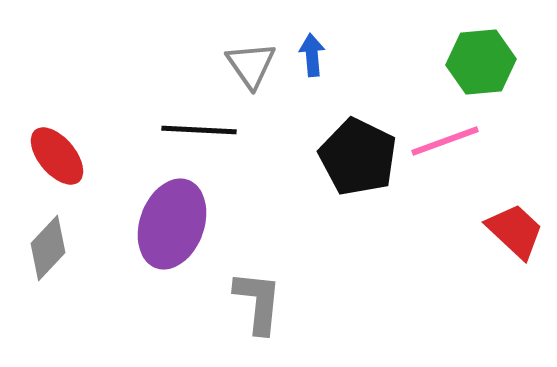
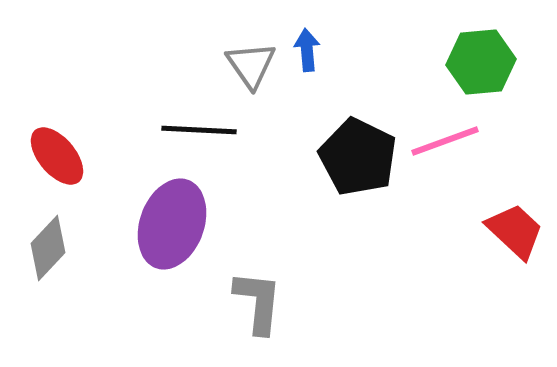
blue arrow: moved 5 px left, 5 px up
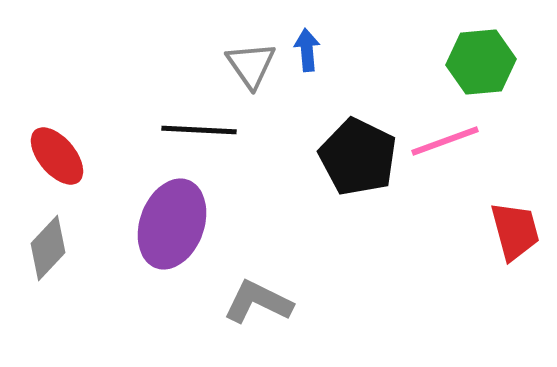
red trapezoid: rotated 32 degrees clockwise
gray L-shape: rotated 70 degrees counterclockwise
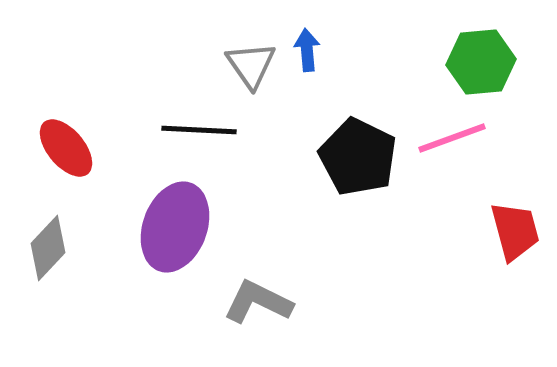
pink line: moved 7 px right, 3 px up
red ellipse: moved 9 px right, 8 px up
purple ellipse: moved 3 px right, 3 px down
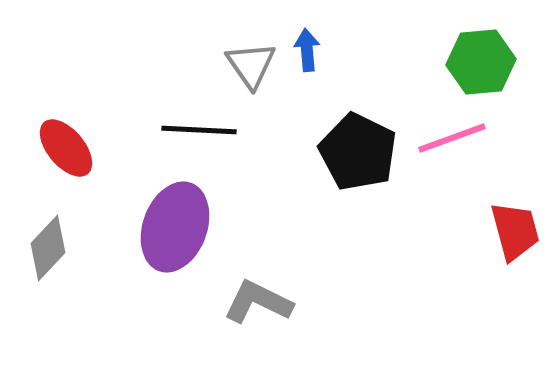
black pentagon: moved 5 px up
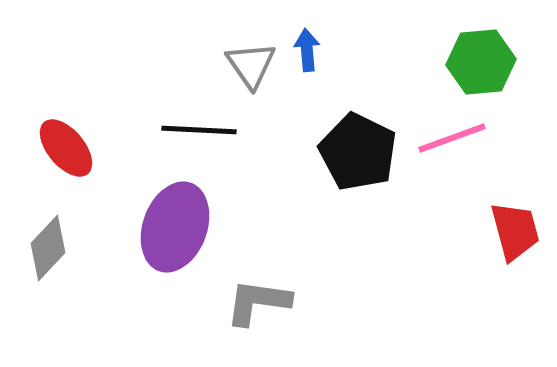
gray L-shape: rotated 18 degrees counterclockwise
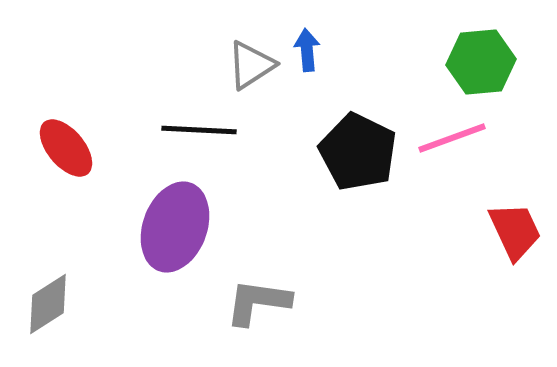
gray triangle: rotated 32 degrees clockwise
red trapezoid: rotated 10 degrees counterclockwise
gray diamond: moved 56 px down; rotated 14 degrees clockwise
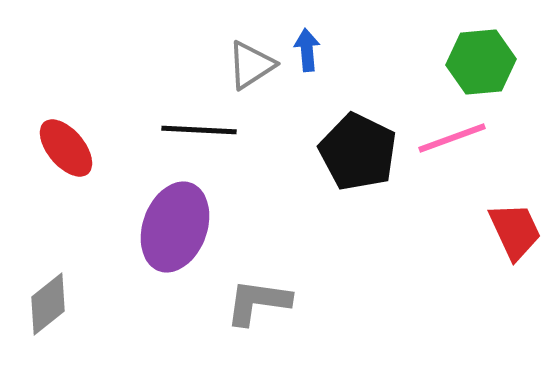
gray diamond: rotated 6 degrees counterclockwise
